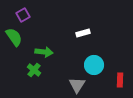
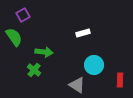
gray triangle: rotated 30 degrees counterclockwise
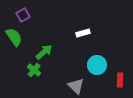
green arrow: rotated 48 degrees counterclockwise
cyan circle: moved 3 px right
gray triangle: moved 1 px left, 1 px down; rotated 12 degrees clockwise
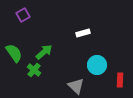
green semicircle: moved 16 px down
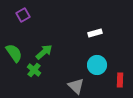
white rectangle: moved 12 px right
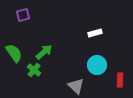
purple square: rotated 16 degrees clockwise
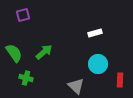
cyan circle: moved 1 px right, 1 px up
green cross: moved 8 px left, 8 px down; rotated 24 degrees counterclockwise
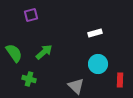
purple square: moved 8 px right
green cross: moved 3 px right, 1 px down
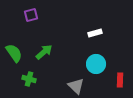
cyan circle: moved 2 px left
